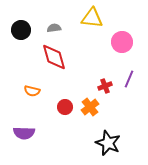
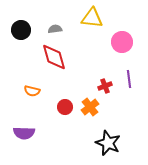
gray semicircle: moved 1 px right, 1 px down
purple line: rotated 30 degrees counterclockwise
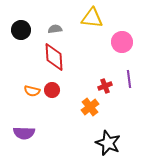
red diamond: rotated 12 degrees clockwise
red circle: moved 13 px left, 17 px up
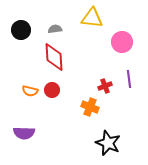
orange semicircle: moved 2 px left
orange cross: rotated 30 degrees counterclockwise
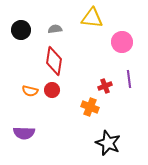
red diamond: moved 4 px down; rotated 12 degrees clockwise
